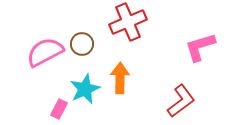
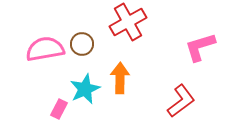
red cross: rotated 6 degrees counterclockwise
pink semicircle: moved 3 px up; rotated 18 degrees clockwise
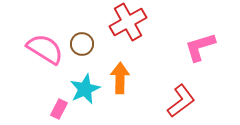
pink semicircle: rotated 42 degrees clockwise
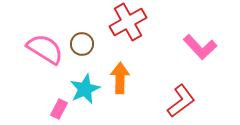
pink L-shape: rotated 116 degrees counterclockwise
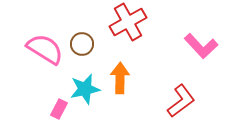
pink L-shape: moved 1 px right, 1 px up
cyan star: rotated 12 degrees clockwise
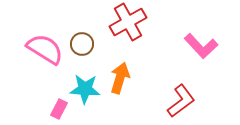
orange arrow: rotated 16 degrees clockwise
cyan star: rotated 16 degrees clockwise
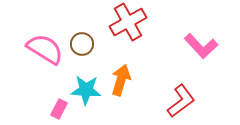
orange arrow: moved 1 px right, 2 px down
cyan star: moved 1 px right, 1 px down
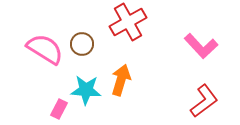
red L-shape: moved 23 px right
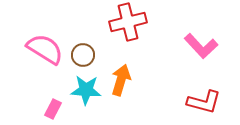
red cross: rotated 15 degrees clockwise
brown circle: moved 1 px right, 11 px down
red L-shape: moved 1 px down; rotated 52 degrees clockwise
pink rectangle: moved 6 px left
